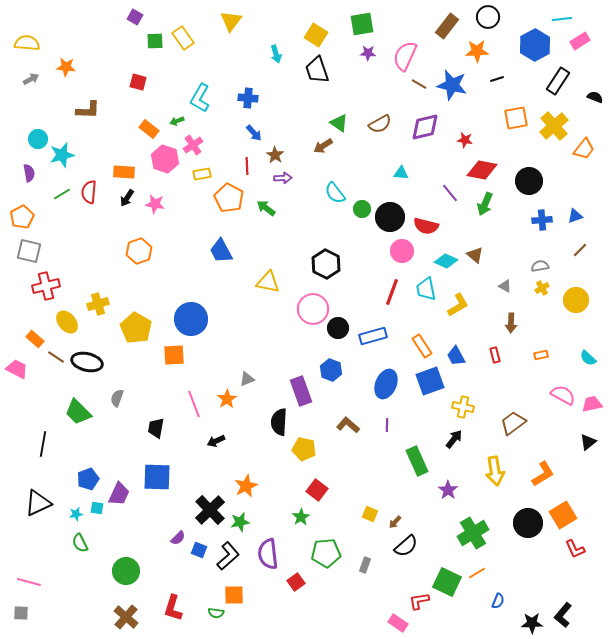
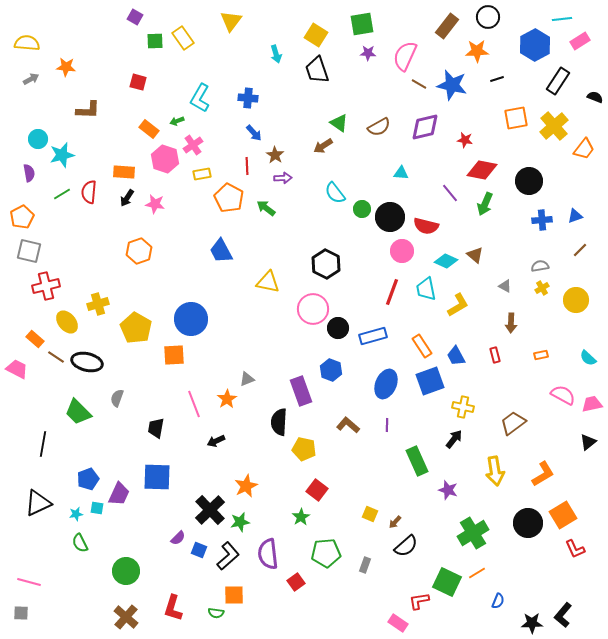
brown semicircle at (380, 124): moved 1 px left, 3 px down
purple star at (448, 490): rotated 18 degrees counterclockwise
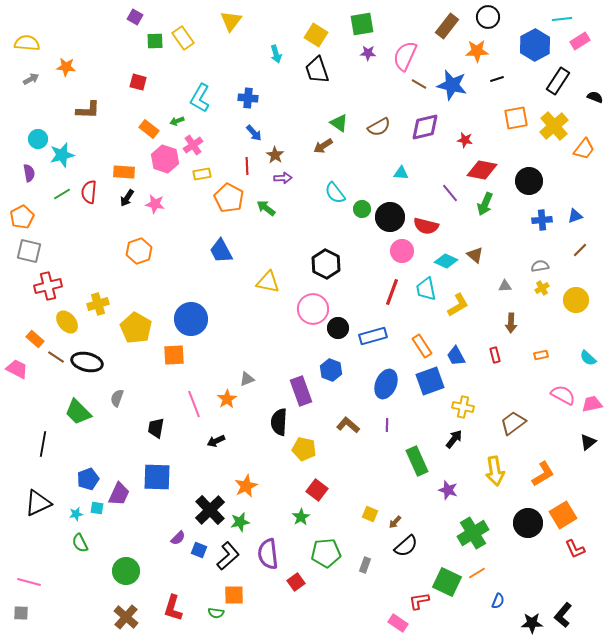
red cross at (46, 286): moved 2 px right
gray triangle at (505, 286): rotated 32 degrees counterclockwise
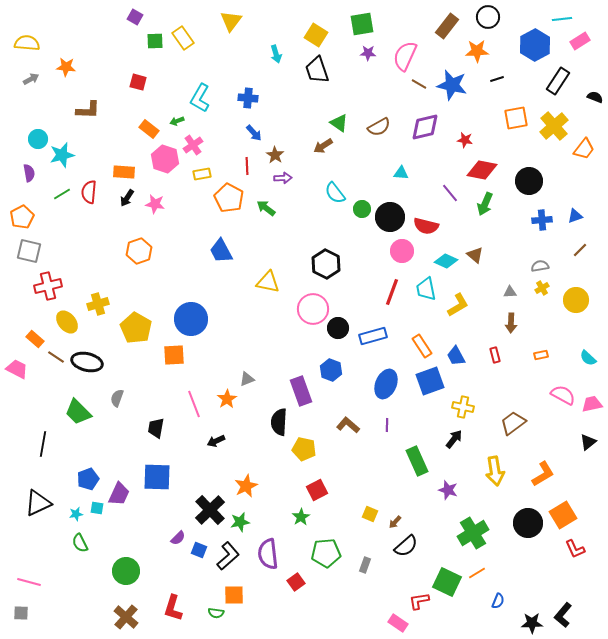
gray triangle at (505, 286): moved 5 px right, 6 px down
red square at (317, 490): rotated 25 degrees clockwise
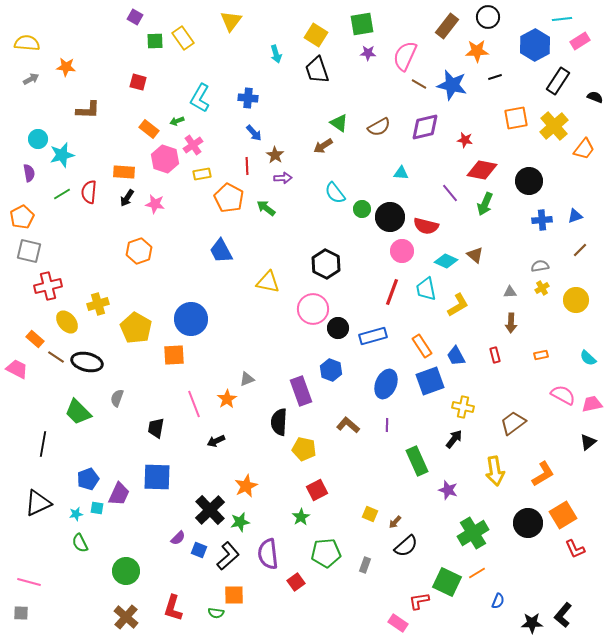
black line at (497, 79): moved 2 px left, 2 px up
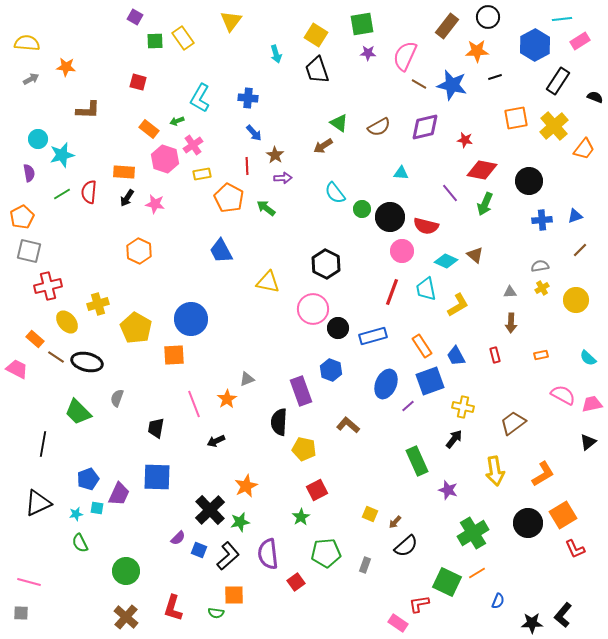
orange hexagon at (139, 251): rotated 15 degrees counterclockwise
purple line at (387, 425): moved 21 px right, 19 px up; rotated 48 degrees clockwise
red L-shape at (419, 601): moved 3 px down
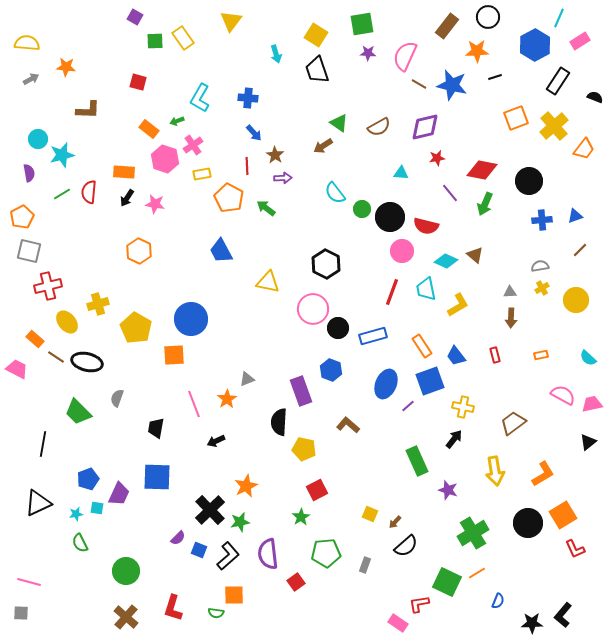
cyan line at (562, 19): moved 3 px left, 1 px up; rotated 60 degrees counterclockwise
orange square at (516, 118): rotated 10 degrees counterclockwise
red star at (465, 140): moved 28 px left, 18 px down; rotated 21 degrees counterclockwise
brown arrow at (511, 323): moved 5 px up
blue trapezoid at (456, 356): rotated 10 degrees counterclockwise
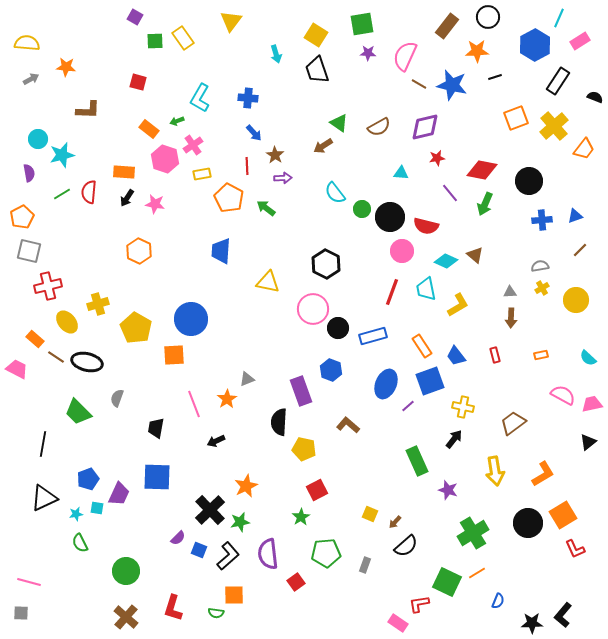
blue trapezoid at (221, 251): rotated 32 degrees clockwise
black triangle at (38, 503): moved 6 px right, 5 px up
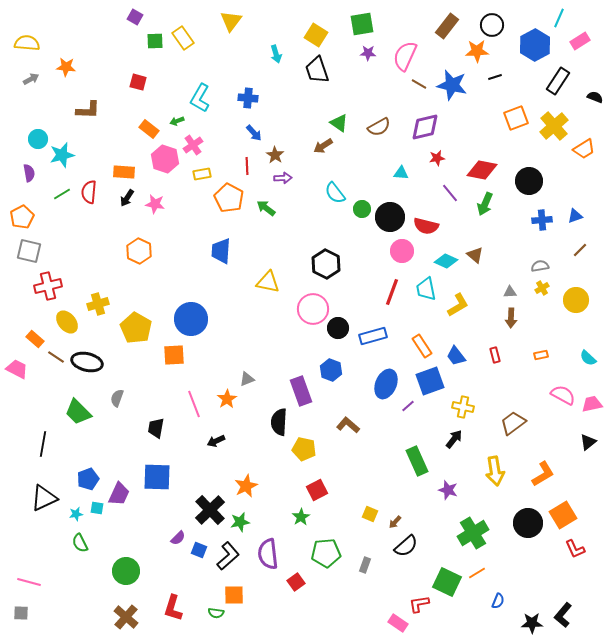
black circle at (488, 17): moved 4 px right, 8 px down
orange trapezoid at (584, 149): rotated 20 degrees clockwise
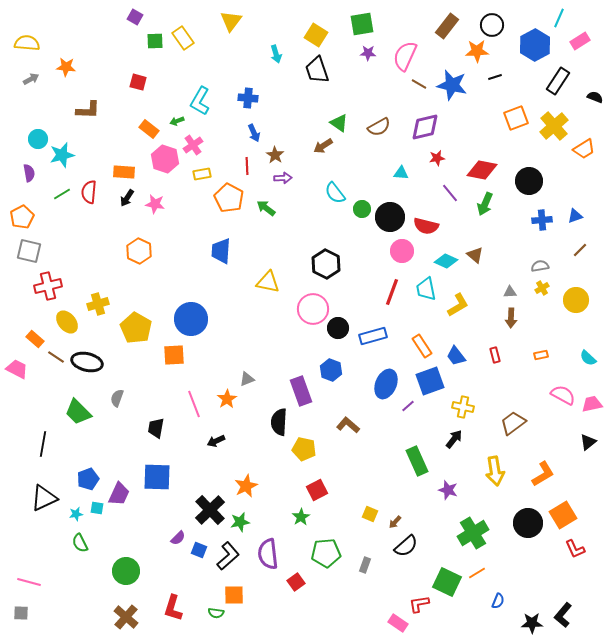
cyan L-shape at (200, 98): moved 3 px down
blue arrow at (254, 133): rotated 18 degrees clockwise
